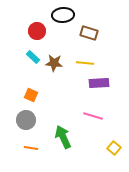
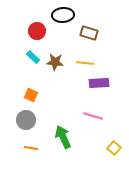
brown star: moved 1 px right, 1 px up
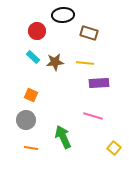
brown star: rotated 12 degrees counterclockwise
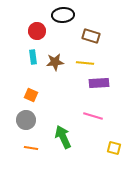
brown rectangle: moved 2 px right, 3 px down
cyan rectangle: rotated 40 degrees clockwise
yellow square: rotated 24 degrees counterclockwise
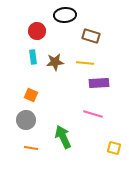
black ellipse: moved 2 px right
pink line: moved 2 px up
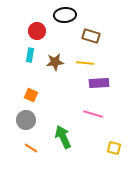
cyan rectangle: moved 3 px left, 2 px up; rotated 16 degrees clockwise
orange line: rotated 24 degrees clockwise
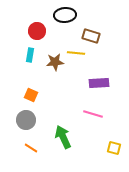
yellow line: moved 9 px left, 10 px up
